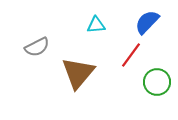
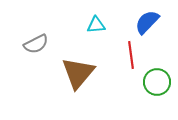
gray semicircle: moved 1 px left, 3 px up
red line: rotated 44 degrees counterclockwise
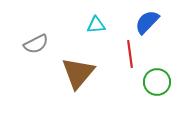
red line: moved 1 px left, 1 px up
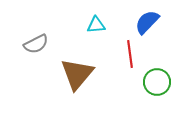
brown triangle: moved 1 px left, 1 px down
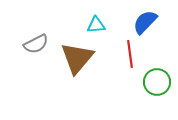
blue semicircle: moved 2 px left
brown triangle: moved 16 px up
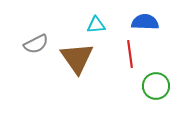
blue semicircle: rotated 48 degrees clockwise
brown triangle: rotated 15 degrees counterclockwise
green circle: moved 1 px left, 4 px down
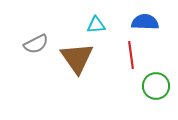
red line: moved 1 px right, 1 px down
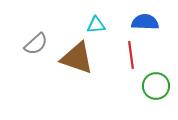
gray semicircle: rotated 15 degrees counterclockwise
brown triangle: rotated 36 degrees counterclockwise
